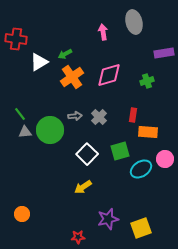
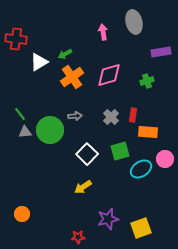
purple rectangle: moved 3 px left, 1 px up
gray cross: moved 12 px right
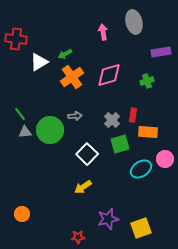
gray cross: moved 1 px right, 3 px down
green square: moved 7 px up
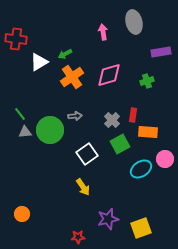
green square: rotated 12 degrees counterclockwise
white square: rotated 10 degrees clockwise
yellow arrow: rotated 90 degrees counterclockwise
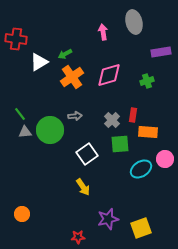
green square: rotated 24 degrees clockwise
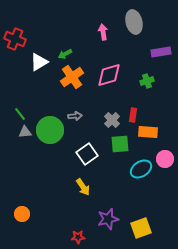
red cross: moved 1 px left; rotated 15 degrees clockwise
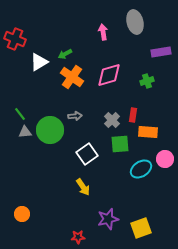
gray ellipse: moved 1 px right
orange cross: rotated 20 degrees counterclockwise
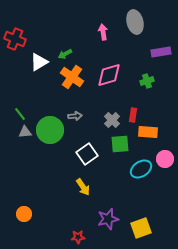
orange circle: moved 2 px right
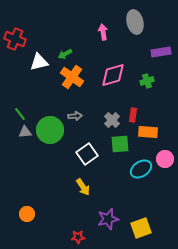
white triangle: rotated 18 degrees clockwise
pink diamond: moved 4 px right
orange circle: moved 3 px right
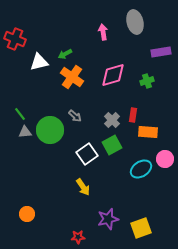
gray arrow: rotated 48 degrees clockwise
green square: moved 8 px left, 1 px down; rotated 24 degrees counterclockwise
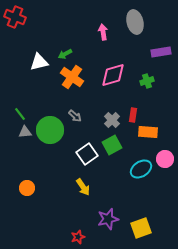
red cross: moved 22 px up
orange circle: moved 26 px up
red star: rotated 16 degrees counterclockwise
